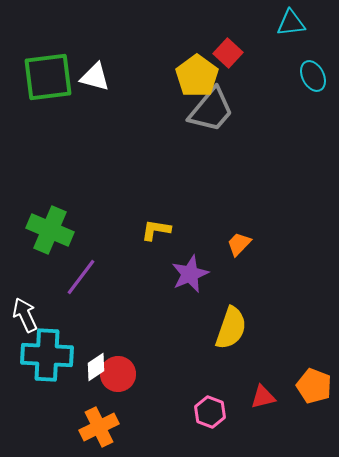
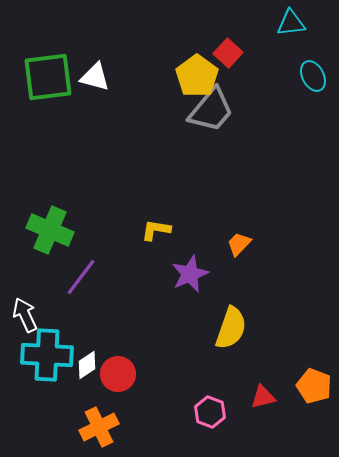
white diamond: moved 9 px left, 2 px up
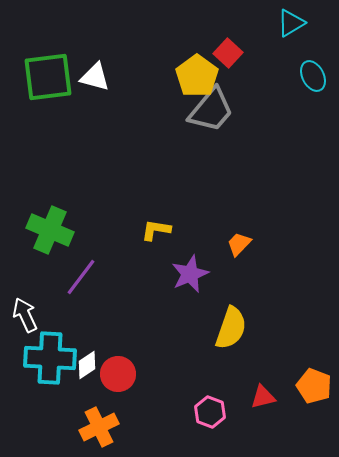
cyan triangle: rotated 24 degrees counterclockwise
cyan cross: moved 3 px right, 3 px down
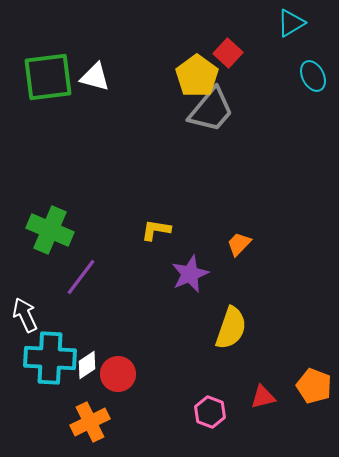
orange cross: moved 9 px left, 5 px up
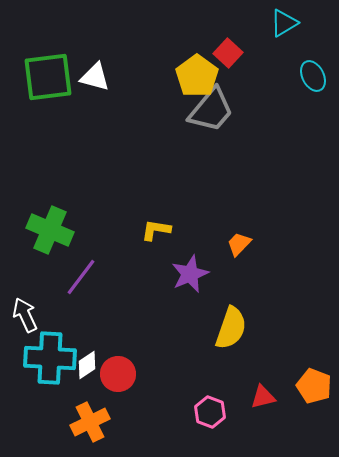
cyan triangle: moved 7 px left
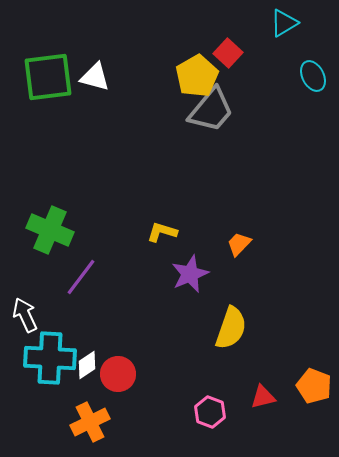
yellow pentagon: rotated 6 degrees clockwise
yellow L-shape: moved 6 px right, 2 px down; rotated 8 degrees clockwise
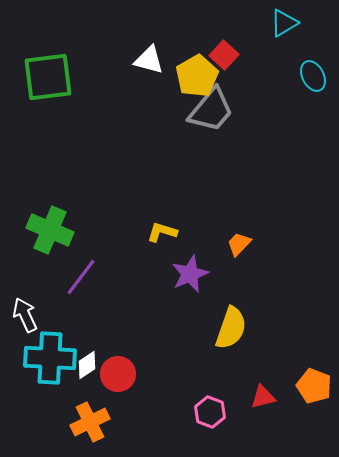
red square: moved 4 px left, 2 px down
white triangle: moved 54 px right, 17 px up
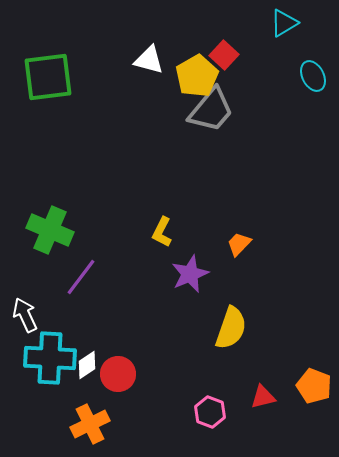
yellow L-shape: rotated 80 degrees counterclockwise
orange cross: moved 2 px down
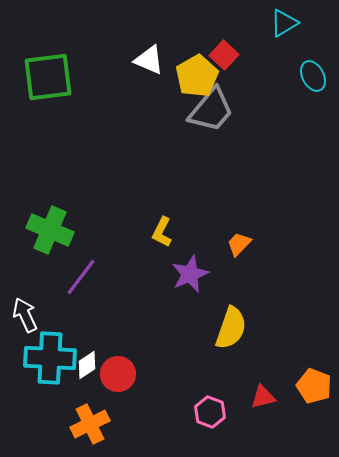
white triangle: rotated 8 degrees clockwise
